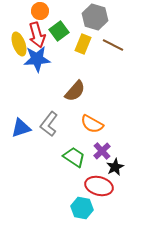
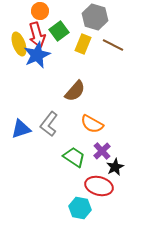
blue star: moved 4 px up; rotated 20 degrees counterclockwise
blue triangle: moved 1 px down
cyan hexagon: moved 2 px left
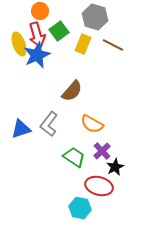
brown semicircle: moved 3 px left
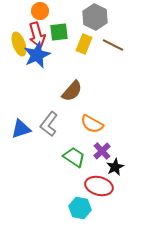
gray hexagon: rotated 10 degrees clockwise
green square: moved 1 px down; rotated 30 degrees clockwise
yellow rectangle: moved 1 px right
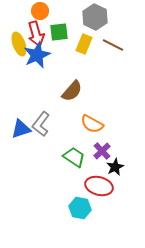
red arrow: moved 1 px left, 1 px up
gray L-shape: moved 8 px left
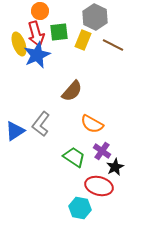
yellow rectangle: moved 1 px left, 4 px up
blue triangle: moved 6 px left, 2 px down; rotated 15 degrees counterclockwise
purple cross: rotated 12 degrees counterclockwise
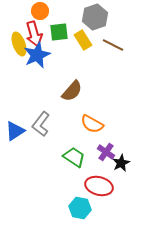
gray hexagon: rotated 15 degrees clockwise
red arrow: moved 2 px left
yellow rectangle: rotated 54 degrees counterclockwise
purple cross: moved 4 px right, 1 px down
black star: moved 6 px right, 4 px up
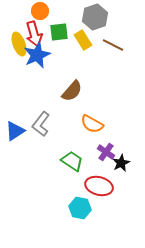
green trapezoid: moved 2 px left, 4 px down
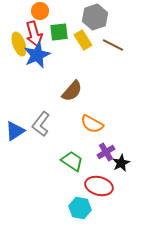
purple cross: rotated 24 degrees clockwise
